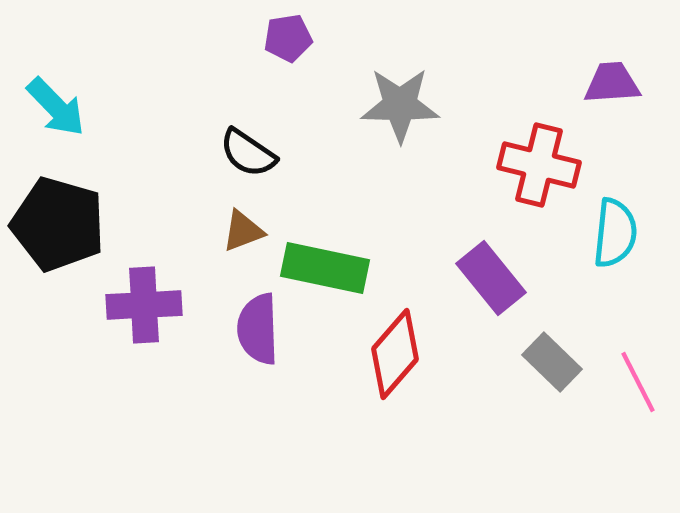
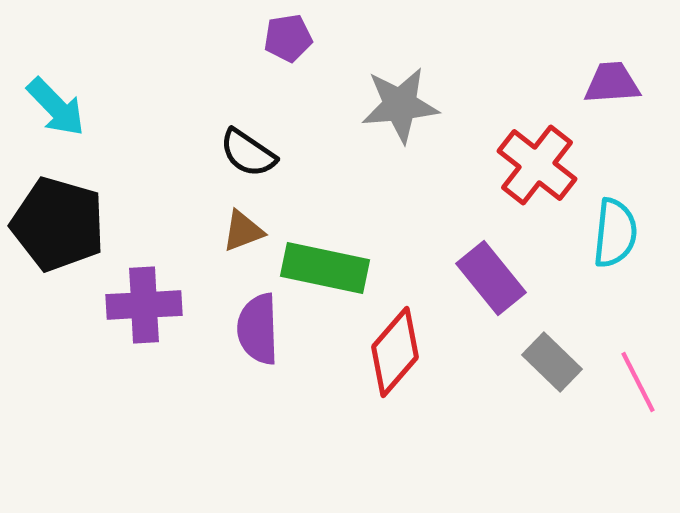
gray star: rotated 6 degrees counterclockwise
red cross: moved 2 px left; rotated 24 degrees clockwise
red diamond: moved 2 px up
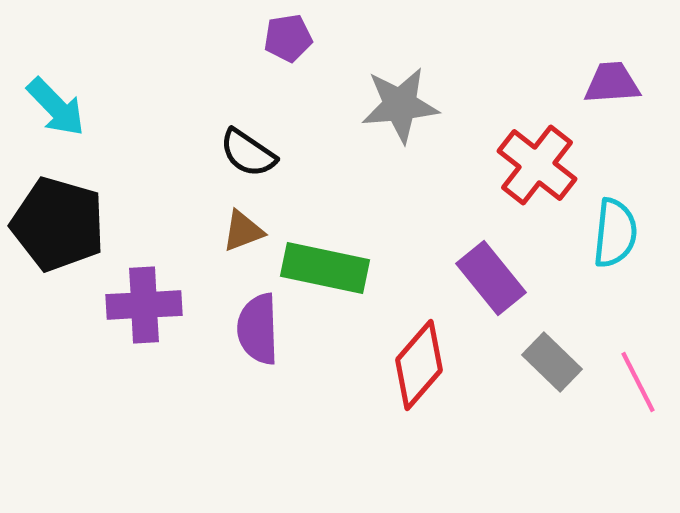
red diamond: moved 24 px right, 13 px down
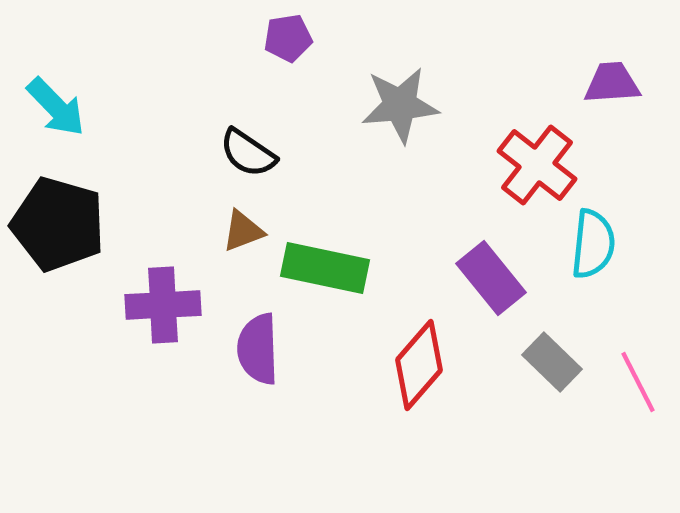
cyan semicircle: moved 22 px left, 11 px down
purple cross: moved 19 px right
purple semicircle: moved 20 px down
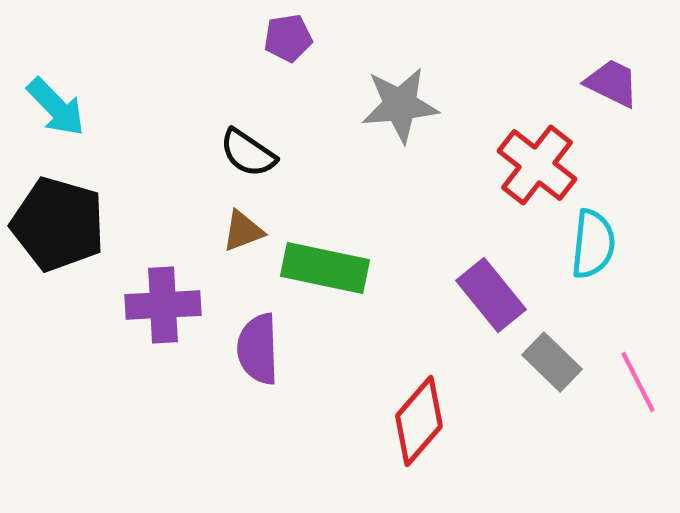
purple trapezoid: rotated 30 degrees clockwise
purple rectangle: moved 17 px down
red diamond: moved 56 px down
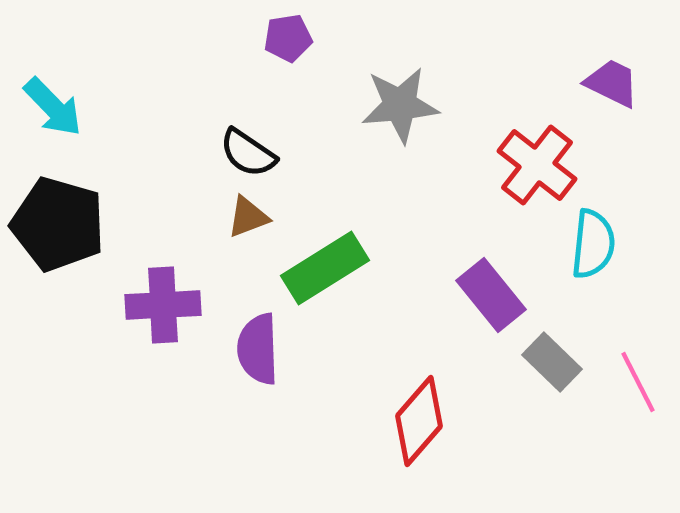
cyan arrow: moved 3 px left
brown triangle: moved 5 px right, 14 px up
green rectangle: rotated 44 degrees counterclockwise
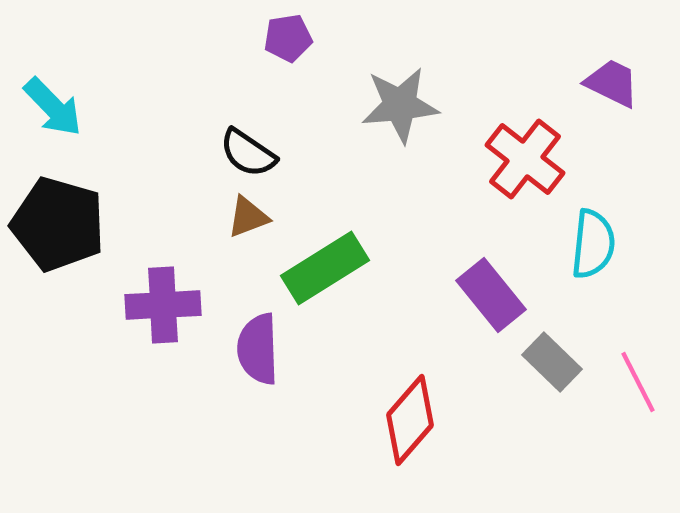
red cross: moved 12 px left, 6 px up
red diamond: moved 9 px left, 1 px up
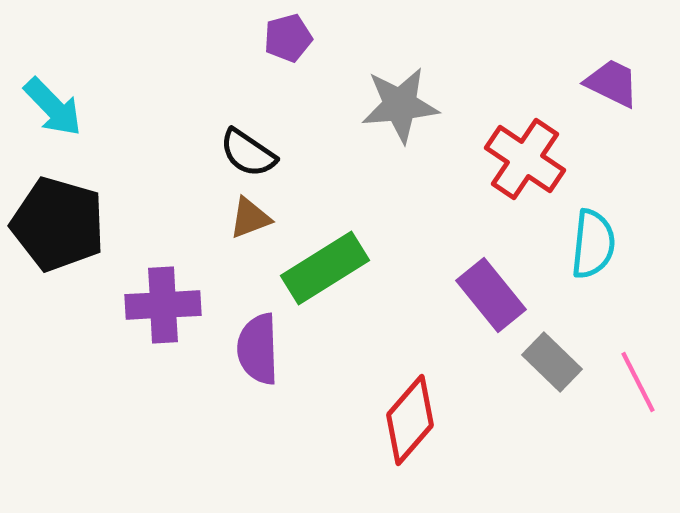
purple pentagon: rotated 6 degrees counterclockwise
red cross: rotated 4 degrees counterclockwise
brown triangle: moved 2 px right, 1 px down
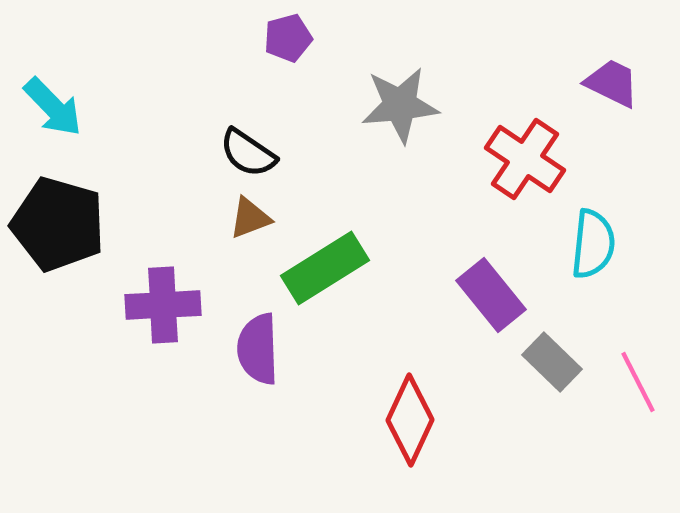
red diamond: rotated 16 degrees counterclockwise
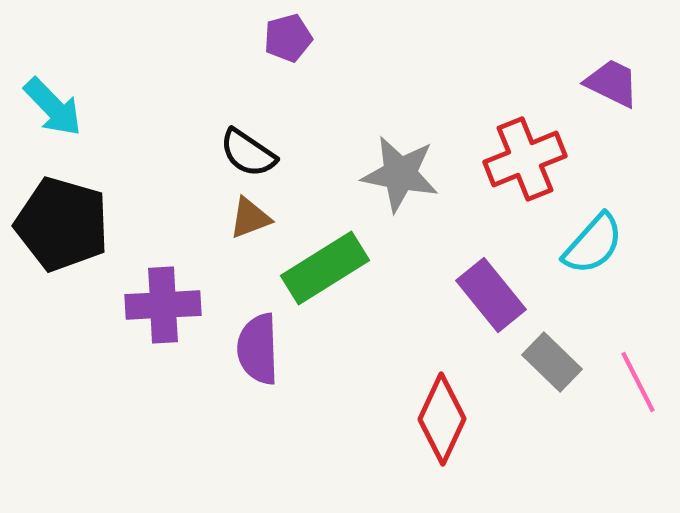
gray star: moved 69 px down; rotated 16 degrees clockwise
red cross: rotated 34 degrees clockwise
black pentagon: moved 4 px right
cyan semicircle: rotated 36 degrees clockwise
red diamond: moved 32 px right, 1 px up
